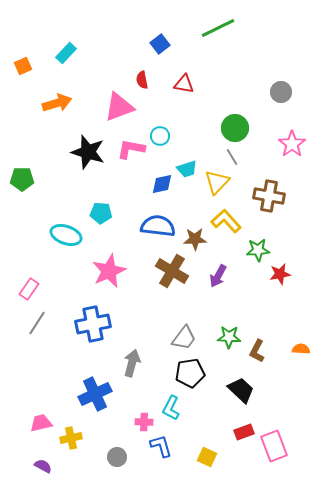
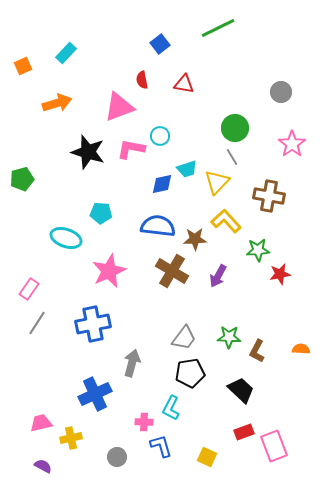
green pentagon at (22, 179): rotated 15 degrees counterclockwise
cyan ellipse at (66, 235): moved 3 px down
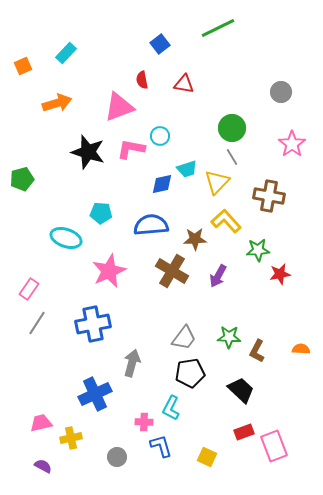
green circle at (235, 128): moved 3 px left
blue semicircle at (158, 226): moved 7 px left, 1 px up; rotated 12 degrees counterclockwise
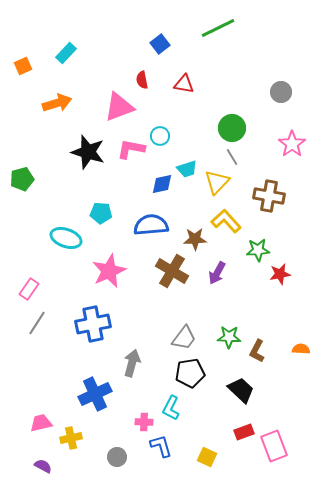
purple arrow at (218, 276): moved 1 px left, 3 px up
